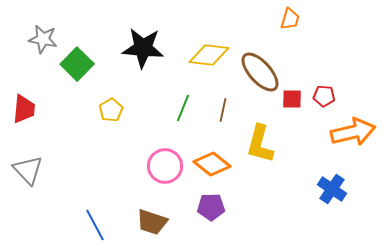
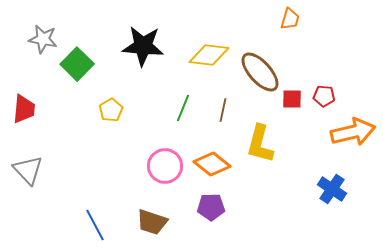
black star: moved 2 px up
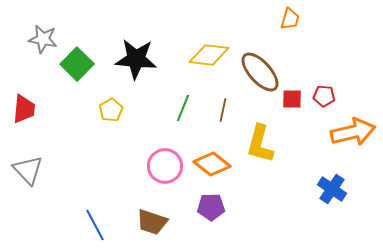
black star: moved 7 px left, 13 px down
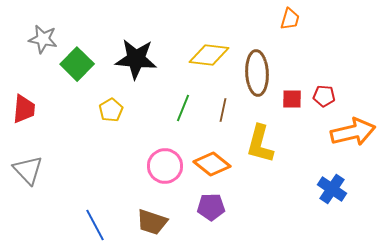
brown ellipse: moved 3 px left, 1 px down; rotated 39 degrees clockwise
